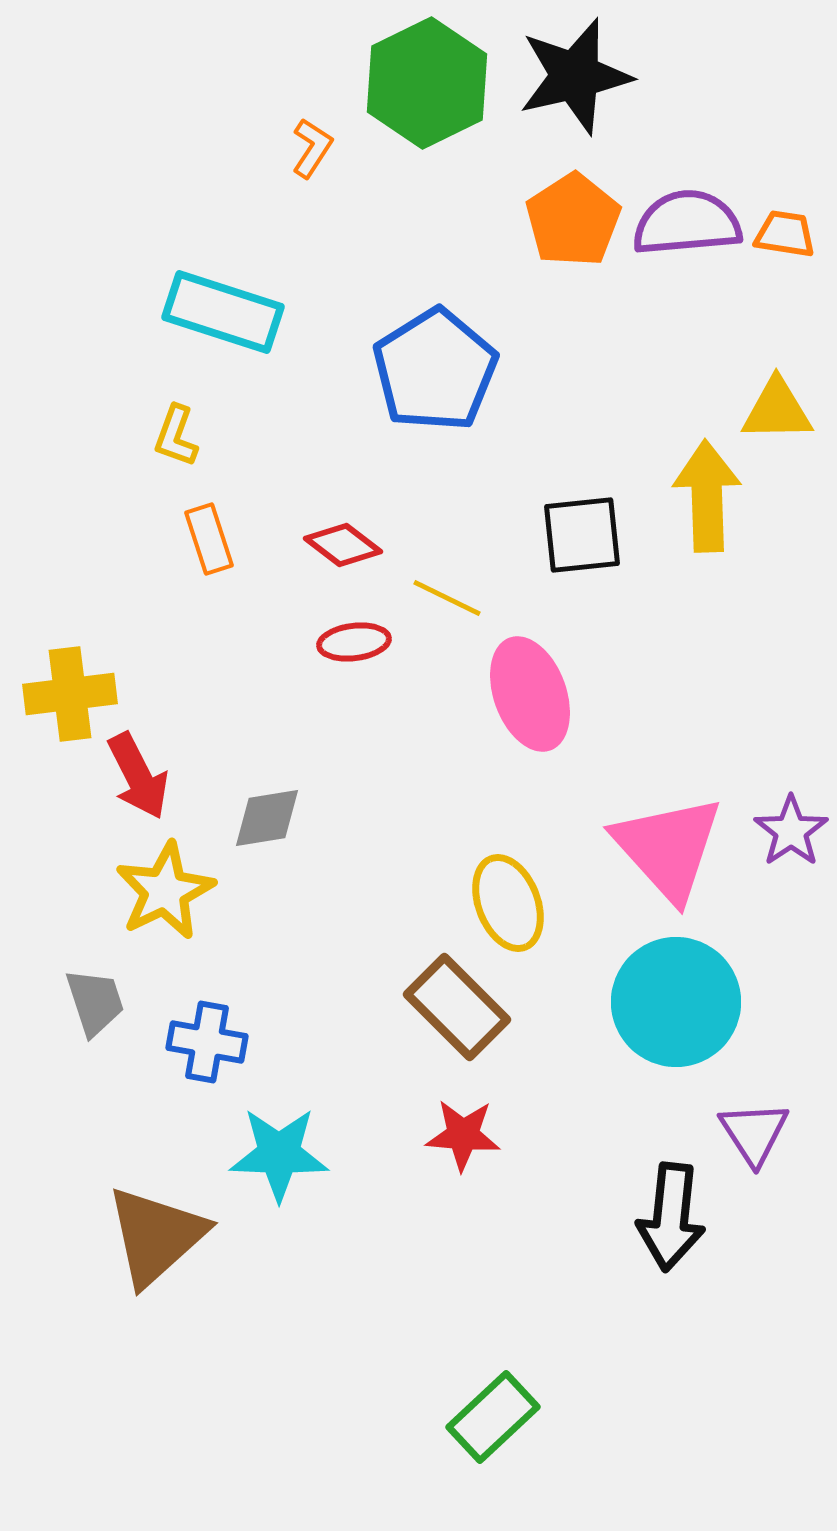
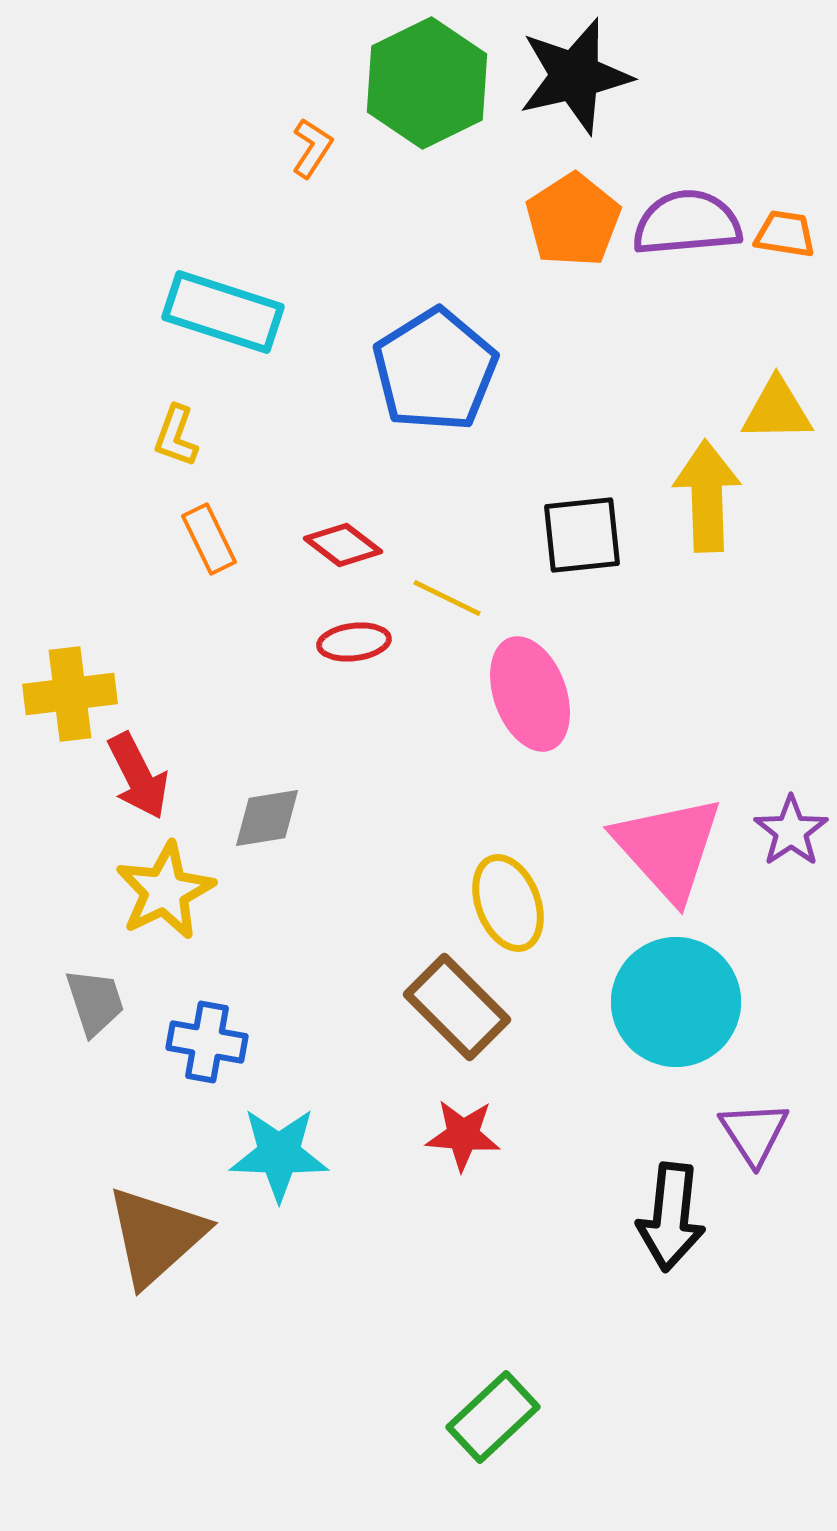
orange rectangle: rotated 8 degrees counterclockwise
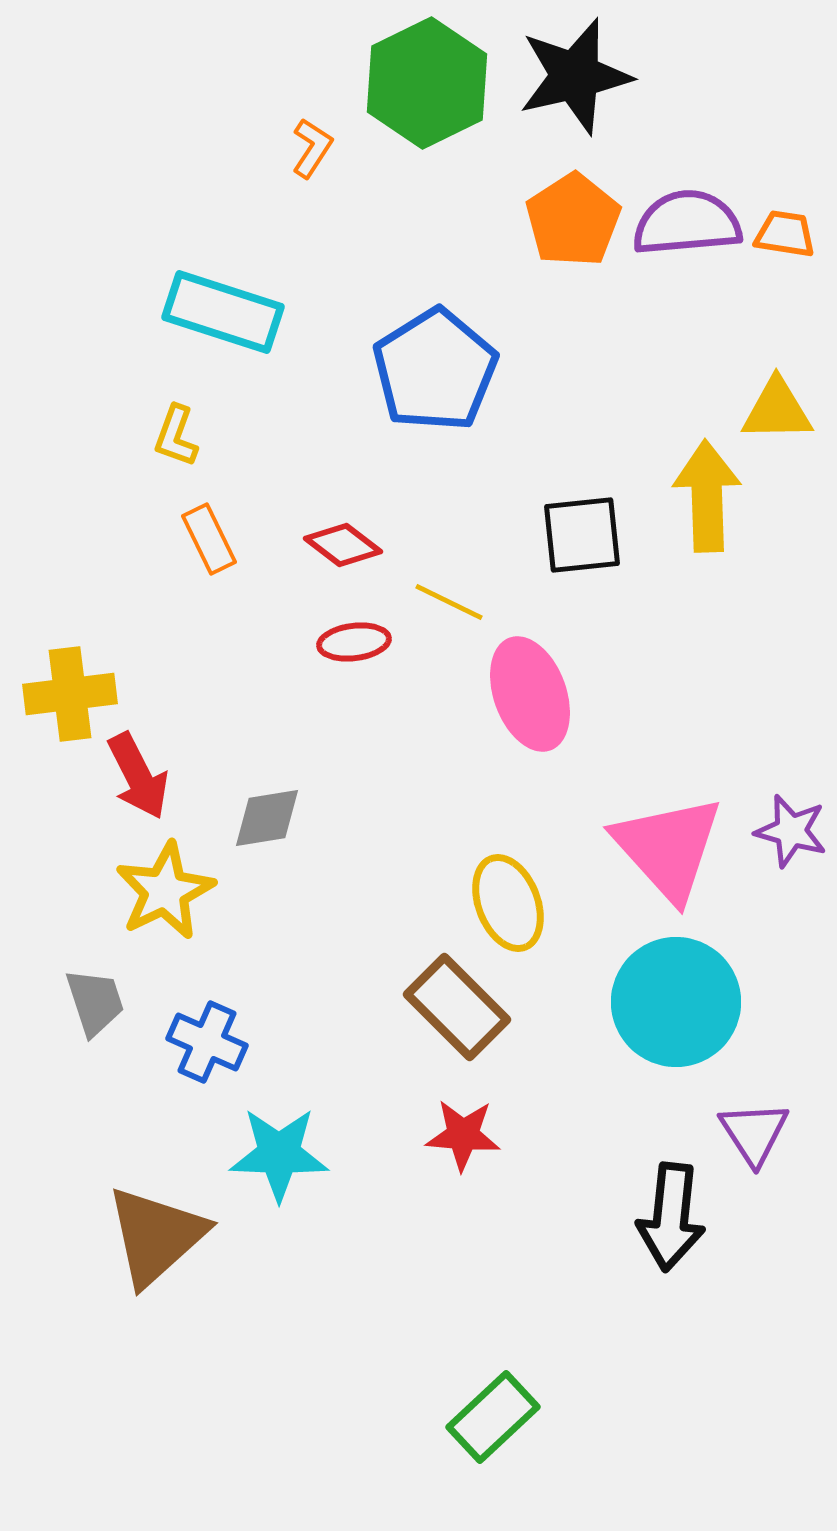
yellow line: moved 2 px right, 4 px down
purple star: rotated 22 degrees counterclockwise
blue cross: rotated 14 degrees clockwise
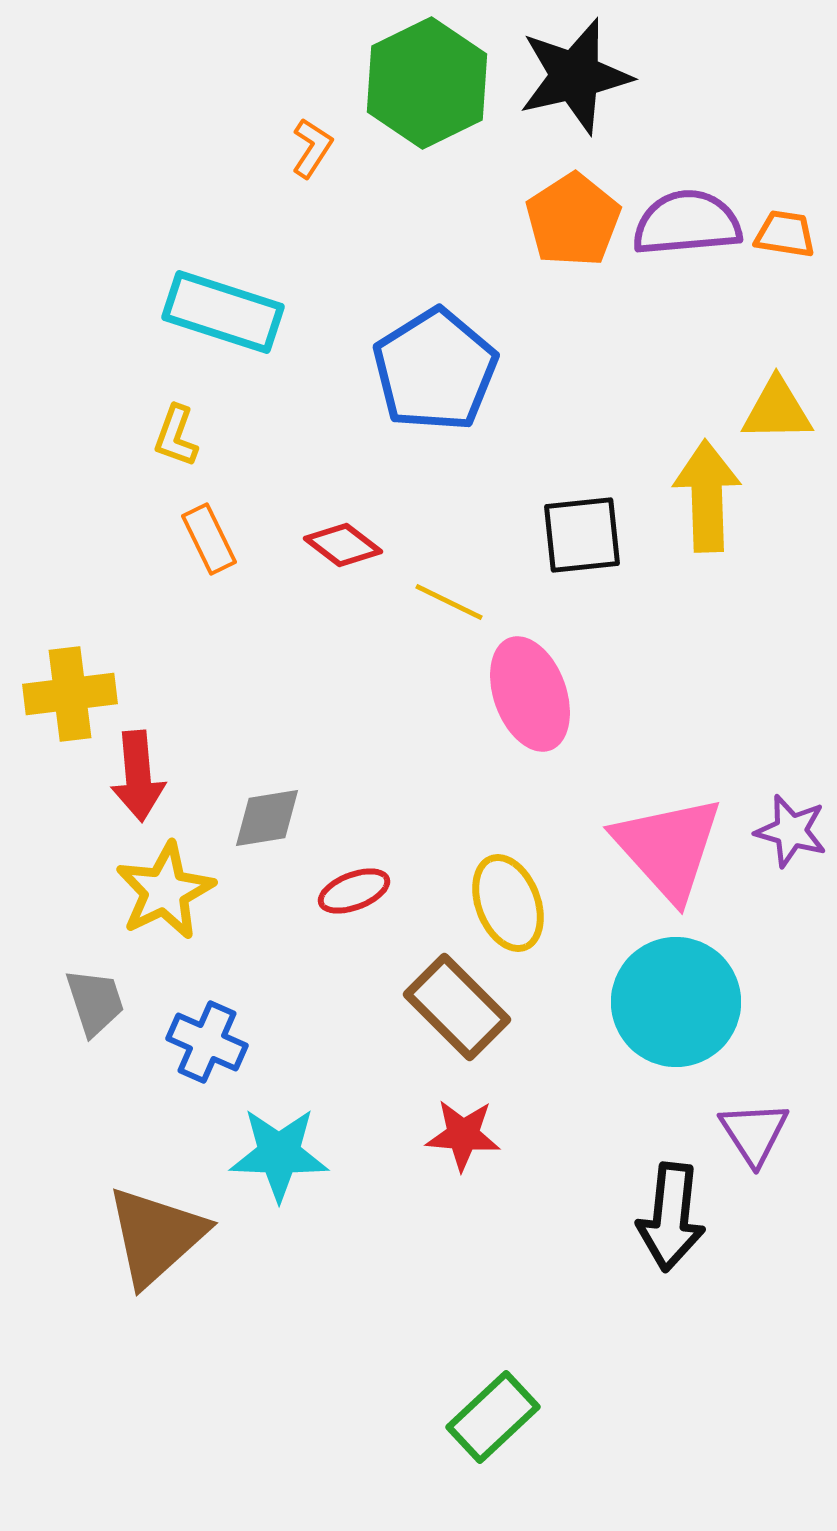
red ellipse: moved 249 px down; rotated 14 degrees counterclockwise
red arrow: rotated 22 degrees clockwise
